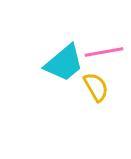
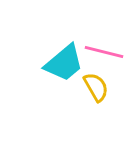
pink line: rotated 24 degrees clockwise
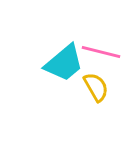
pink line: moved 3 px left
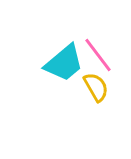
pink line: moved 3 px left, 3 px down; rotated 39 degrees clockwise
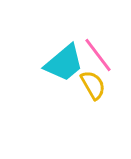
yellow semicircle: moved 3 px left, 2 px up
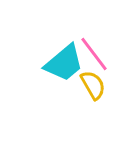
pink line: moved 4 px left, 1 px up
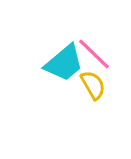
pink line: rotated 9 degrees counterclockwise
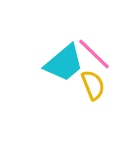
yellow semicircle: rotated 8 degrees clockwise
